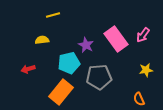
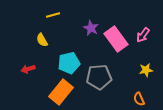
yellow semicircle: rotated 112 degrees counterclockwise
purple star: moved 5 px right, 17 px up
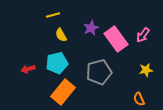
purple star: rotated 21 degrees clockwise
yellow semicircle: moved 19 px right, 5 px up
cyan pentagon: moved 12 px left
gray pentagon: moved 5 px up; rotated 10 degrees counterclockwise
orange rectangle: moved 2 px right
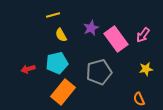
yellow star: moved 1 px up
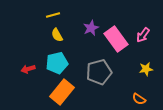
yellow semicircle: moved 4 px left
orange rectangle: moved 1 px left
orange semicircle: rotated 32 degrees counterclockwise
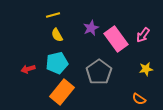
gray pentagon: rotated 20 degrees counterclockwise
